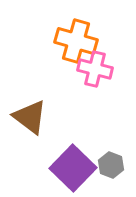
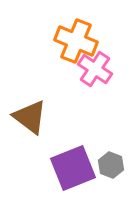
orange cross: rotated 6 degrees clockwise
pink cross: rotated 20 degrees clockwise
purple square: rotated 24 degrees clockwise
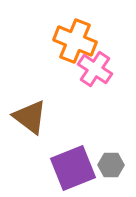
orange cross: moved 1 px left
gray hexagon: rotated 20 degrees counterclockwise
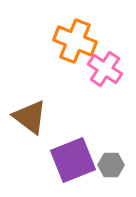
pink cross: moved 10 px right
purple square: moved 8 px up
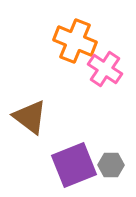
purple square: moved 1 px right, 5 px down
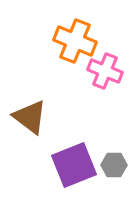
pink cross: moved 2 px down; rotated 12 degrees counterclockwise
gray hexagon: moved 3 px right
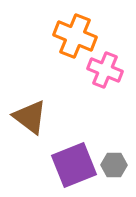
orange cross: moved 5 px up
pink cross: moved 1 px up
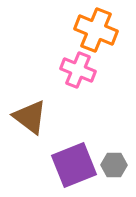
orange cross: moved 21 px right, 6 px up
pink cross: moved 27 px left
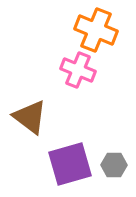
purple square: moved 4 px left, 1 px up; rotated 6 degrees clockwise
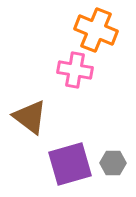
pink cross: moved 3 px left; rotated 12 degrees counterclockwise
gray hexagon: moved 1 px left, 2 px up
